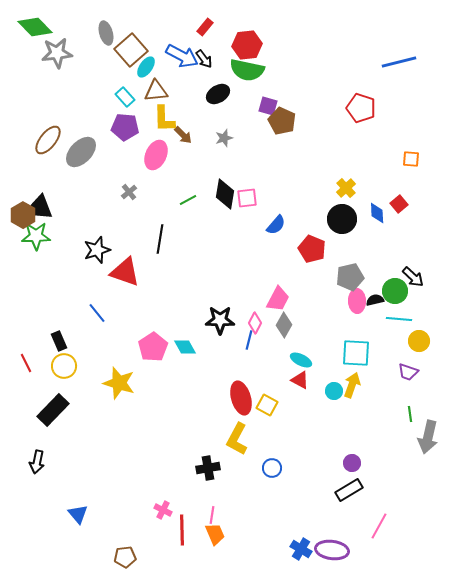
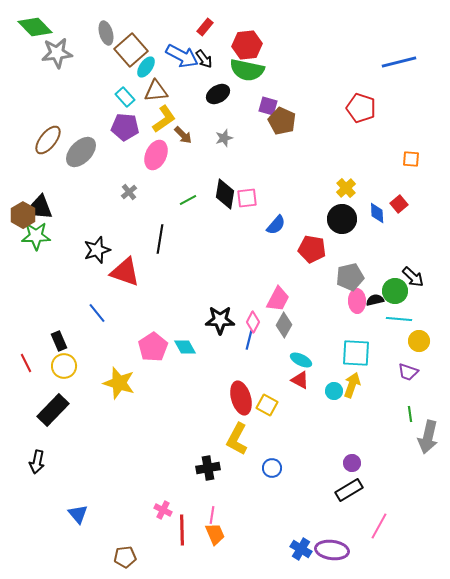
yellow L-shape at (164, 119): rotated 124 degrees counterclockwise
red pentagon at (312, 249): rotated 12 degrees counterclockwise
pink diamond at (255, 323): moved 2 px left, 1 px up
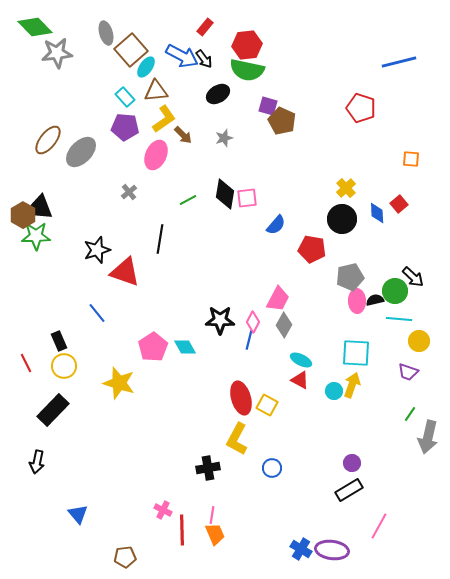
green line at (410, 414): rotated 42 degrees clockwise
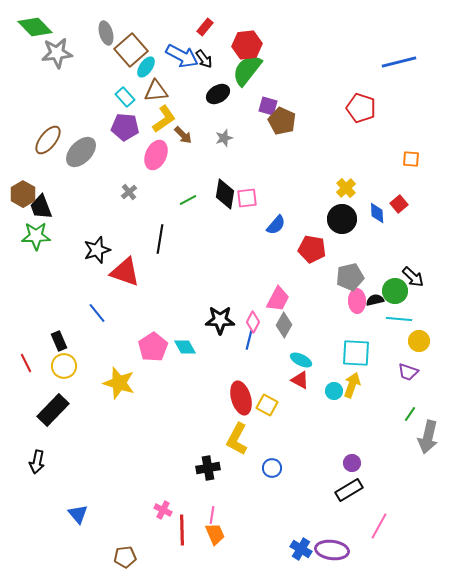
green semicircle at (247, 70): rotated 116 degrees clockwise
brown hexagon at (23, 215): moved 21 px up
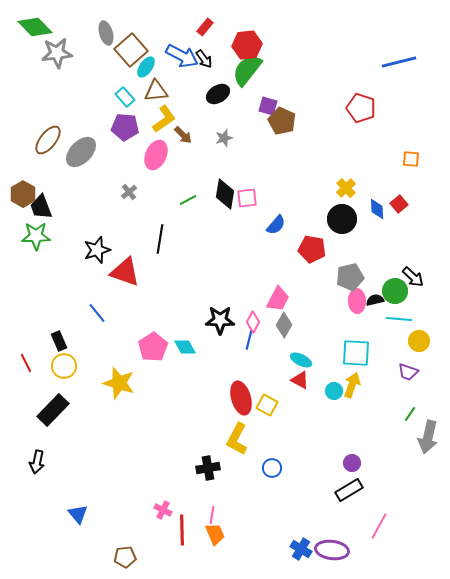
blue diamond at (377, 213): moved 4 px up
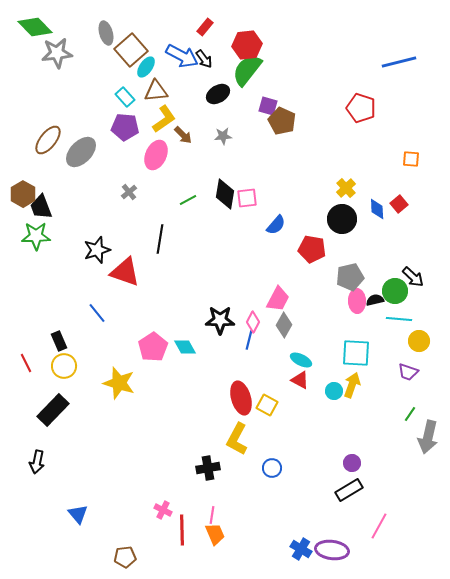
gray star at (224, 138): moved 1 px left, 2 px up; rotated 12 degrees clockwise
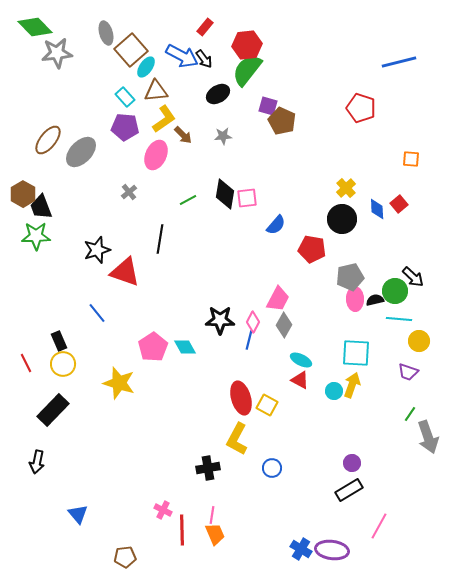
pink ellipse at (357, 301): moved 2 px left, 2 px up
yellow circle at (64, 366): moved 1 px left, 2 px up
gray arrow at (428, 437): rotated 32 degrees counterclockwise
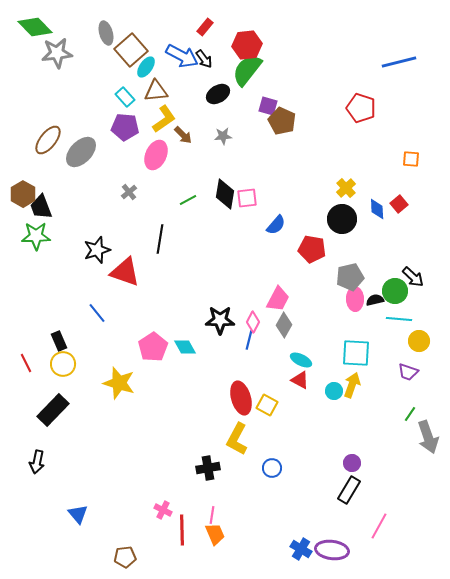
black rectangle at (349, 490): rotated 28 degrees counterclockwise
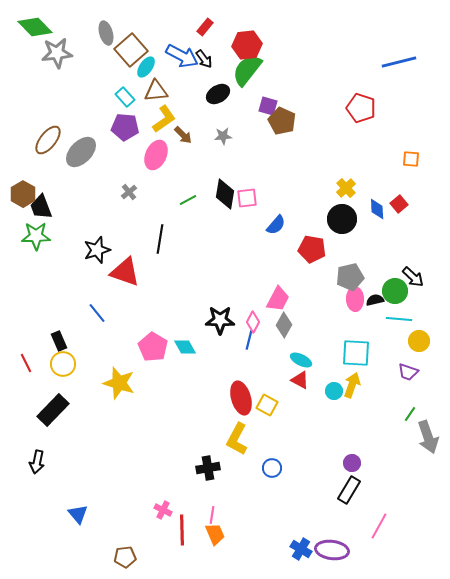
pink pentagon at (153, 347): rotated 8 degrees counterclockwise
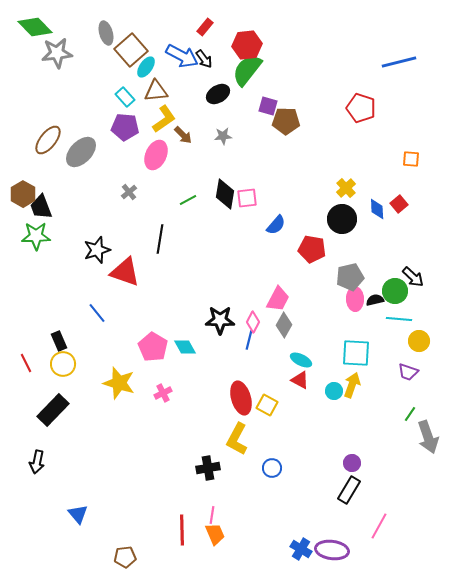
brown pentagon at (282, 121): moved 4 px right; rotated 24 degrees counterclockwise
pink cross at (163, 510): moved 117 px up; rotated 36 degrees clockwise
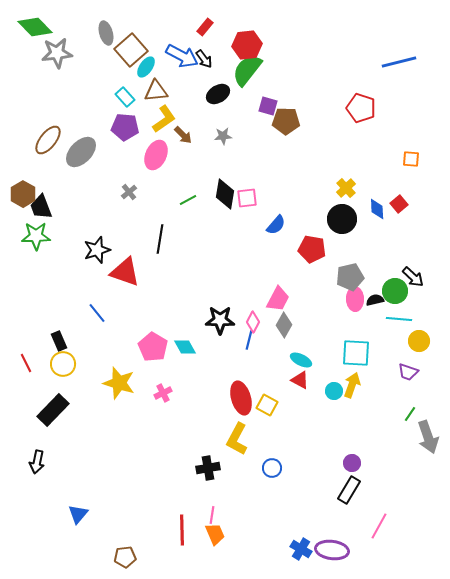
blue triangle at (78, 514): rotated 20 degrees clockwise
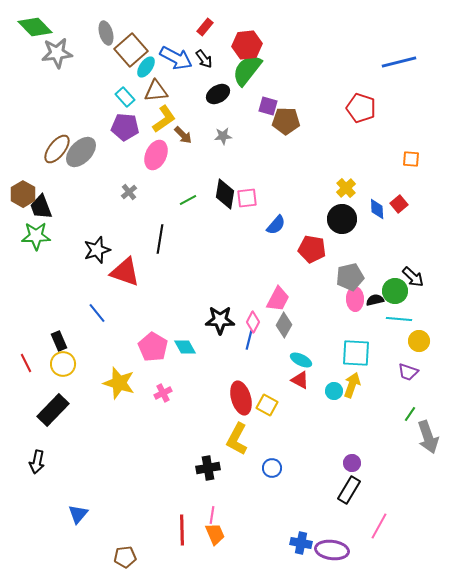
blue arrow at (182, 56): moved 6 px left, 2 px down
brown ellipse at (48, 140): moved 9 px right, 9 px down
blue cross at (301, 549): moved 6 px up; rotated 20 degrees counterclockwise
